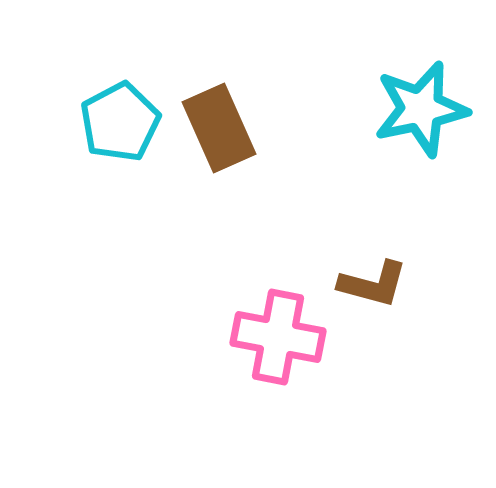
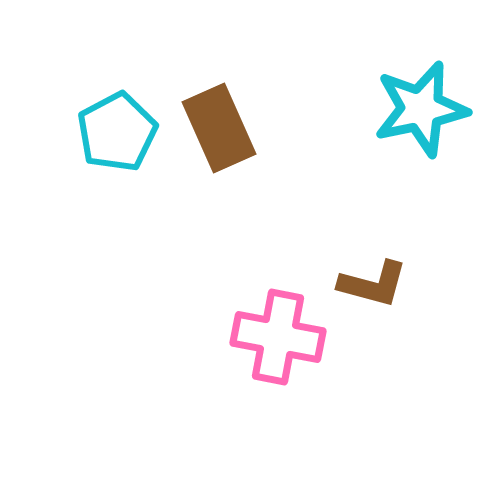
cyan pentagon: moved 3 px left, 10 px down
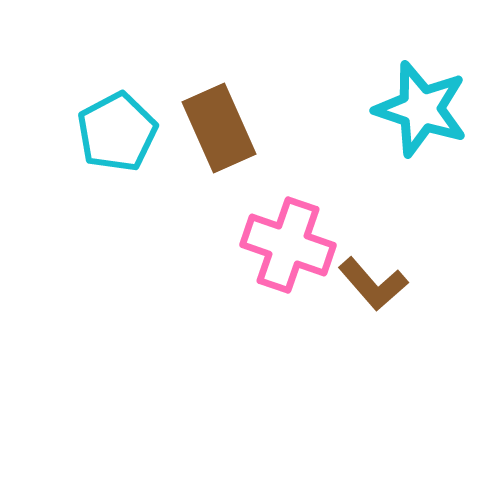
cyan star: rotated 30 degrees clockwise
brown L-shape: rotated 34 degrees clockwise
pink cross: moved 10 px right, 92 px up; rotated 8 degrees clockwise
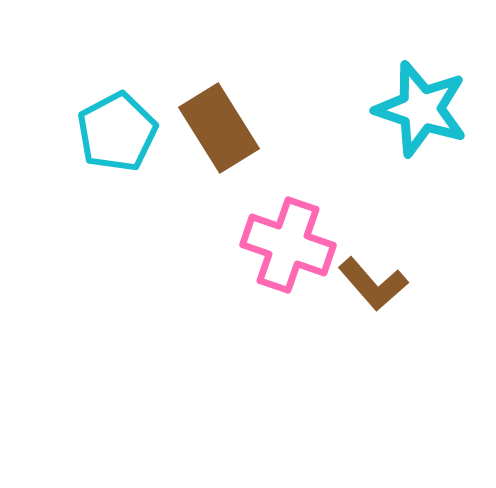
brown rectangle: rotated 8 degrees counterclockwise
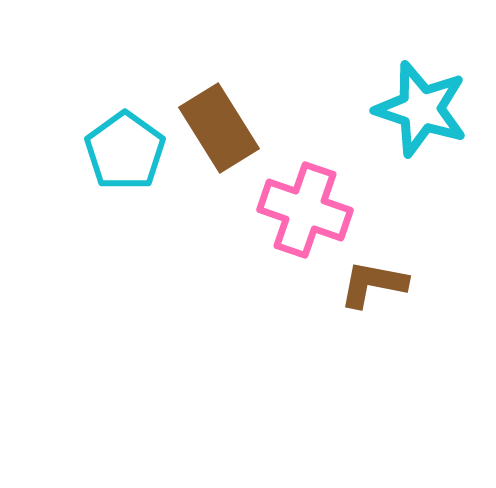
cyan pentagon: moved 8 px right, 19 px down; rotated 8 degrees counterclockwise
pink cross: moved 17 px right, 35 px up
brown L-shape: rotated 142 degrees clockwise
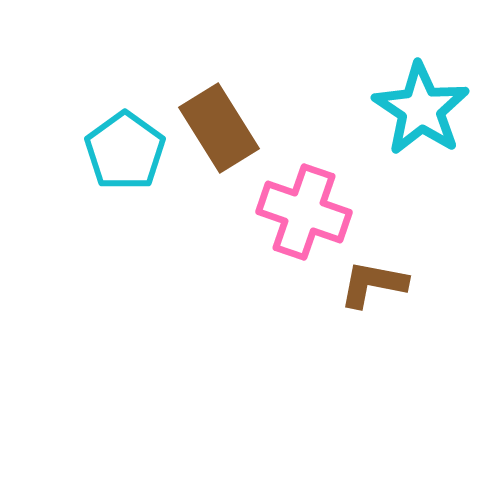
cyan star: rotated 16 degrees clockwise
pink cross: moved 1 px left, 2 px down
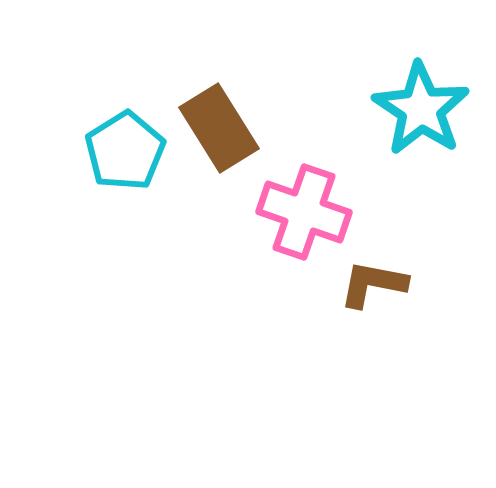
cyan pentagon: rotated 4 degrees clockwise
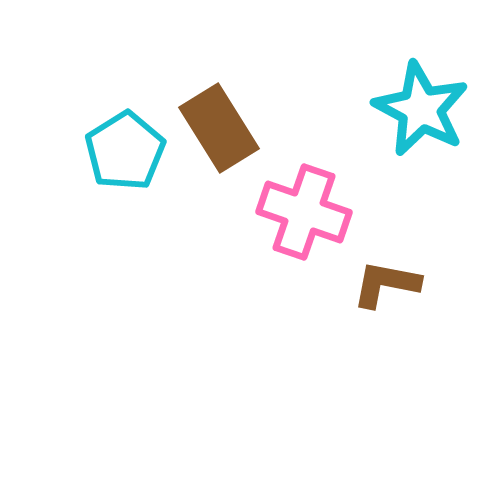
cyan star: rotated 6 degrees counterclockwise
brown L-shape: moved 13 px right
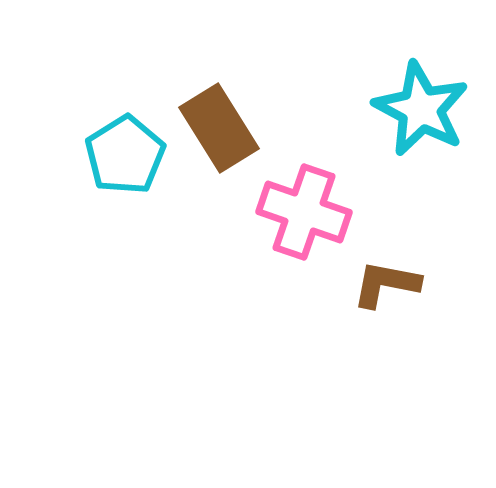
cyan pentagon: moved 4 px down
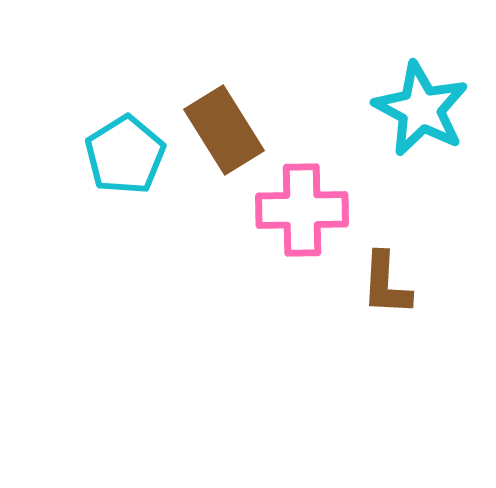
brown rectangle: moved 5 px right, 2 px down
pink cross: moved 2 px left, 2 px up; rotated 20 degrees counterclockwise
brown L-shape: rotated 98 degrees counterclockwise
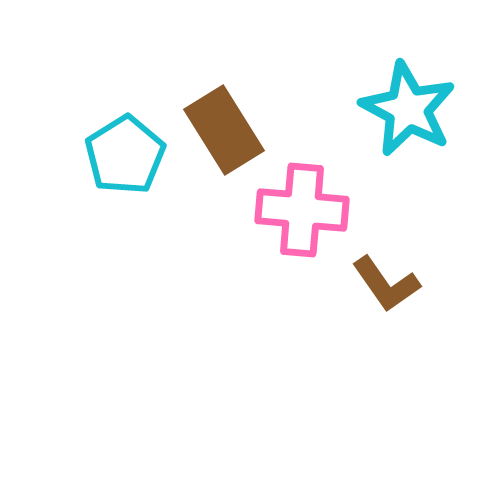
cyan star: moved 13 px left
pink cross: rotated 6 degrees clockwise
brown L-shape: rotated 38 degrees counterclockwise
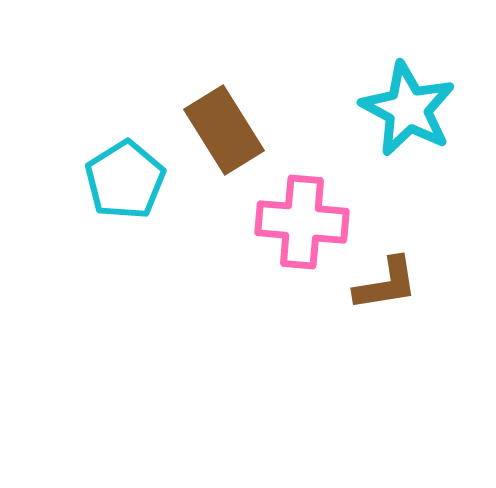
cyan pentagon: moved 25 px down
pink cross: moved 12 px down
brown L-shape: rotated 64 degrees counterclockwise
